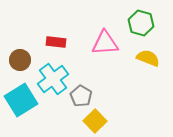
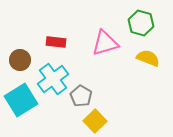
pink triangle: rotated 12 degrees counterclockwise
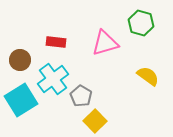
yellow semicircle: moved 18 px down; rotated 15 degrees clockwise
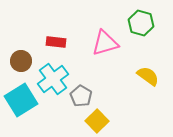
brown circle: moved 1 px right, 1 px down
yellow square: moved 2 px right
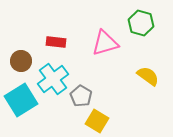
yellow square: rotated 15 degrees counterclockwise
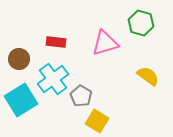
brown circle: moved 2 px left, 2 px up
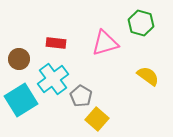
red rectangle: moved 1 px down
yellow square: moved 2 px up; rotated 10 degrees clockwise
